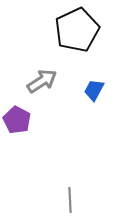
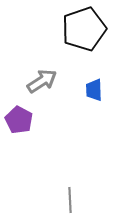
black pentagon: moved 7 px right, 1 px up; rotated 6 degrees clockwise
blue trapezoid: rotated 30 degrees counterclockwise
purple pentagon: moved 2 px right
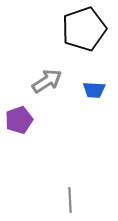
gray arrow: moved 5 px right
blue trapezoid: rotated 85 degrees counterclockwise
purple pentagon: rotated 24 degrees clockwise
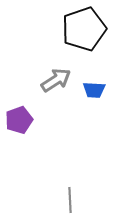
gray arrow: moved 9 px right, 1 px up
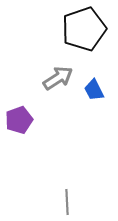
gray arrow: moved 2 px right, 2 px up
blue trapezoid: rotated 60 degrees clockwise
gray line: moved 3 px left, 2 px down
